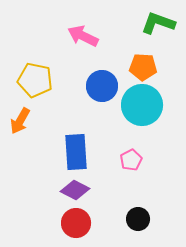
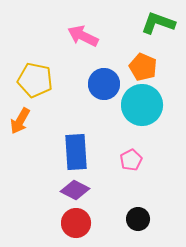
orange pentagon: rotated 20 degrees clockwise
blue circle: moved 2 px right, 2 px up
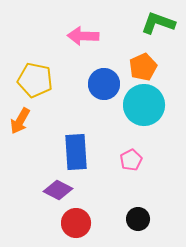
pink arrow: rotated 24 degrees counterclockwise
orange pentagon: rotated 24 degrees clockwise
cyan circle: moved 2 px right
purple diamond: moved 17 px left
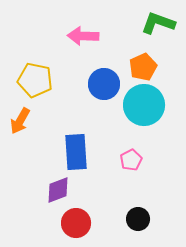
purple diamond: rotated 48 degrees counterclockwise
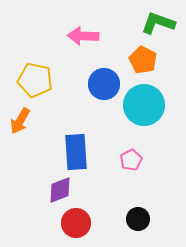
orange pentagon: moved 7 px up; rotated 20 degrees counterclockwise
purple diamond: moved 2 px right
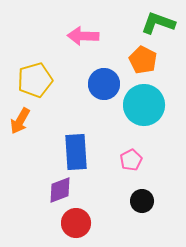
yellow pentagon: rotated 28 degrees counterclockwise
black circle: moved 4 px right, 18 px up
